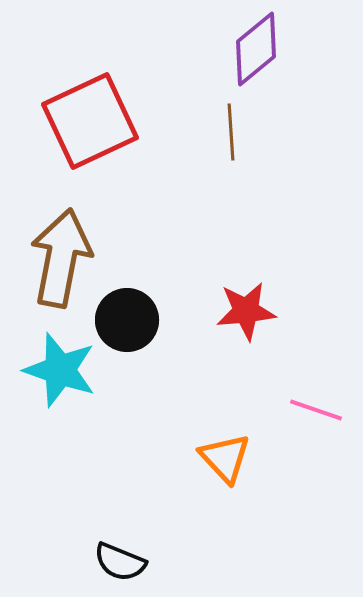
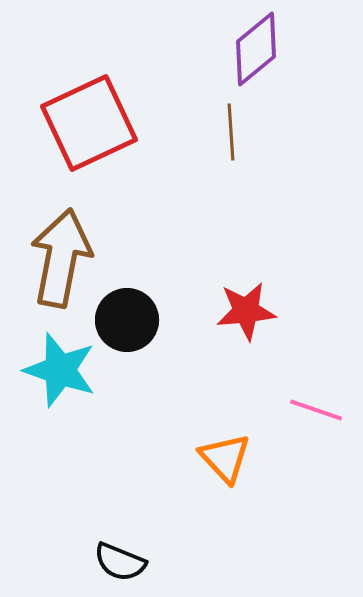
red square: moved 1 px left, 2 px down
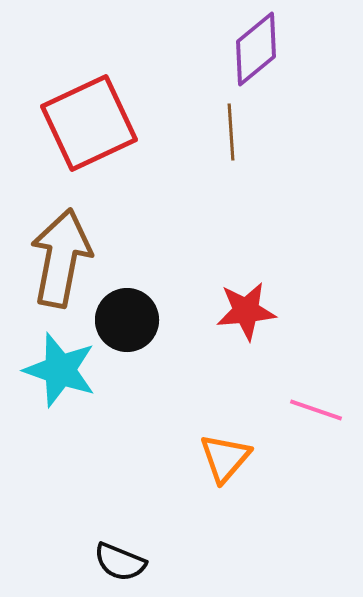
orange triangle: rotated 24 degrees clockwise
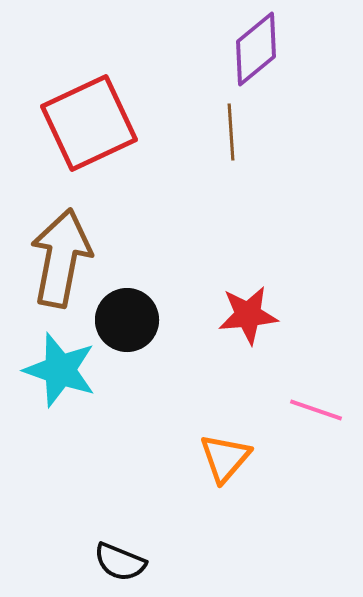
red star: moved 2 px right, 4 px down
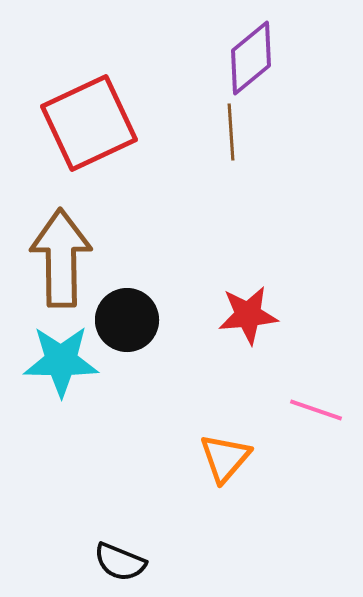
purple diamond: moved 5 px left, 9 px down
brown arrow: rotated 12 degrees counterclockwise
cyan star: moved 1 px right, 9 px up; rotated 18 degrees counterclockwise
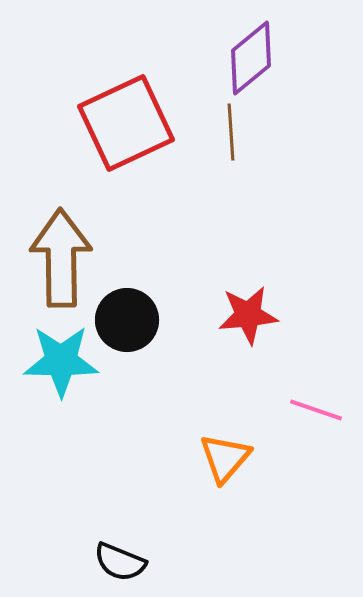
red square: moved 37 px right
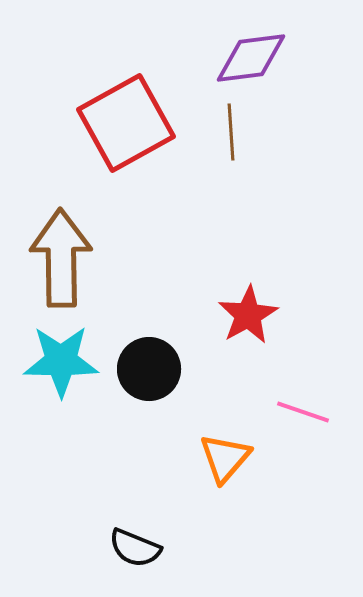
purple diamond: rotated 32 degrees clockwise
red square: rotated 4 degrees counterclockwise
red star: rotated 24 degrees counterclockwise
black circle: moved 22 px right, 49 px down
pink line: moved 13 px left, 2 px down
black semicircle: moved 15 px right, 14 px up
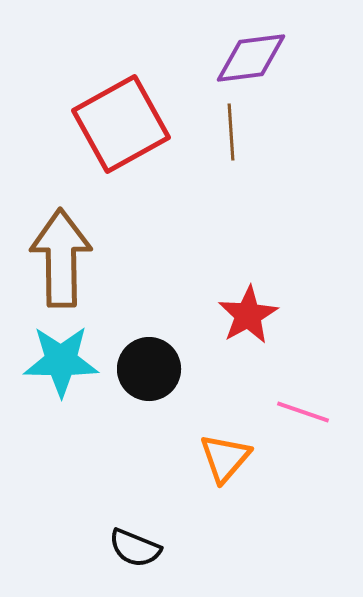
red square: moved 5 px left, 1 px down
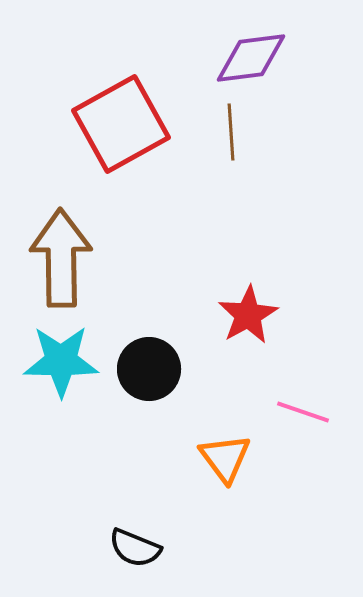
orange triangle: rotated 18 degrees counterclockwise
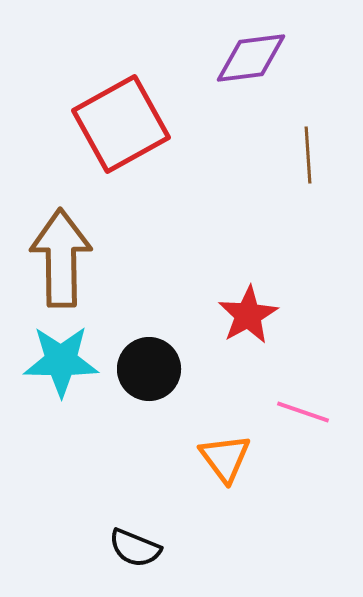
brown line: moved 77 px right, 23 px down
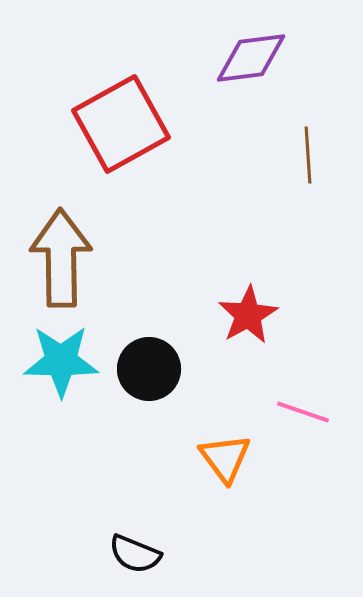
black semicircle: moved 6 px down
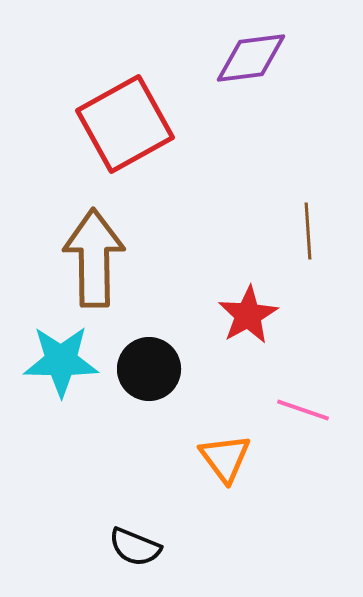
red square: moved 4 px right
brown line: moved 76 px down
brown arrow: moved 33 px right
pink line: moved 2 px up
black semicircle: moved 7 px up
